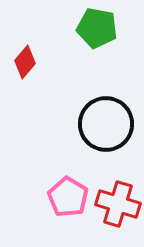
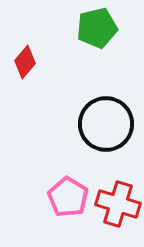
green pentagon: rotated 24 degrees counterclockwise
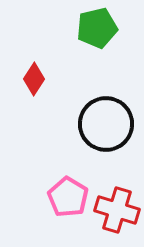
red diamond: moved 9 px right, 17 px down; rotated 8 degrees counterclockwise
red cross: moved 1 px left, 6 px down
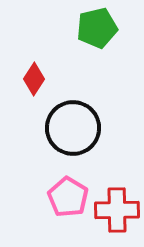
black circle: moved 33 px left, 4 px down
red cross: rotated 18 degrees counterclockwise
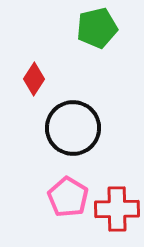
red cross: moved 1 px up
